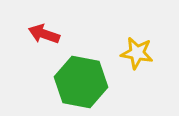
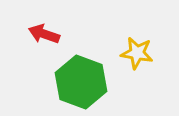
green hexagon: rotated 9 degrees clockwise
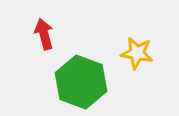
red arrow: rotated 56 degrees clockwise
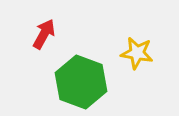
red arrow: rotated 44 degrees clockwise
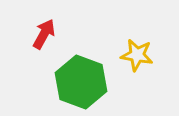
yellow star: moved 2 px down
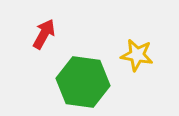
green hexagon: moved 2 px right; rotated 12 degrees counterclockwise
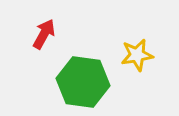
yellow star: rotated 20 degrees counterclockwise
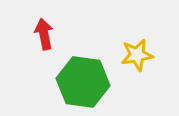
red arrow: rotated 40 degrees counterclockwise
